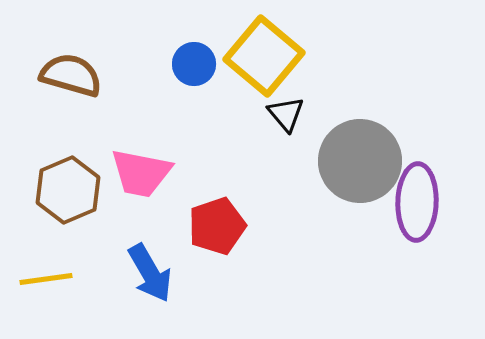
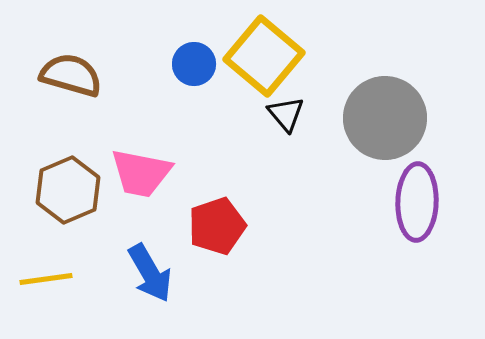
gray circle: moved 25 px right, 43 px up
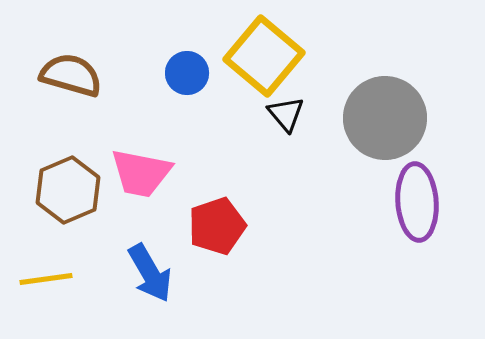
blue circle: moved 7 px left, 9 px down
purple ellipse: rotated 6 degrees counterclockwise
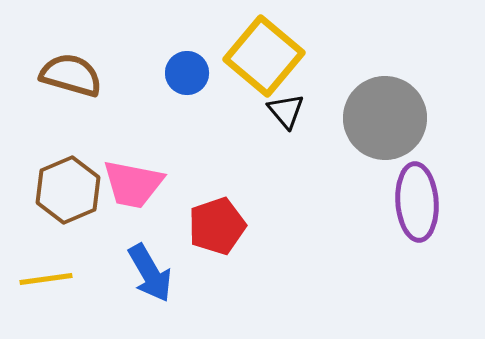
black triangle: moved 3 px up
pink trapezoid: moved 8 px left, 11 px down
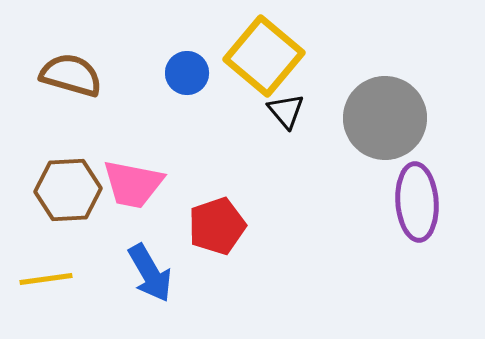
brown hexagon: rotated 20 degrees clockwise
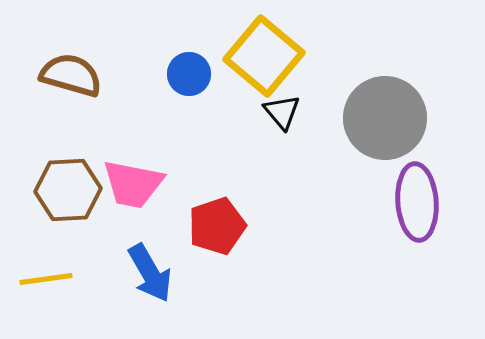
blue circle: moved 2 px right, 1 px down
black triangle: moved 4 px left, 1 px down
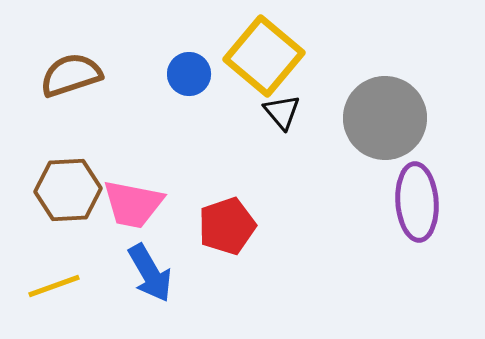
brown semicircle: rotated 34 degrees counterclockwise
pink trapezoid: moved 20 px down
red pentagon: moved 10 px right
yellow line: moved 8 px right, 7 px down; rotated 12 degrees counterclockwise
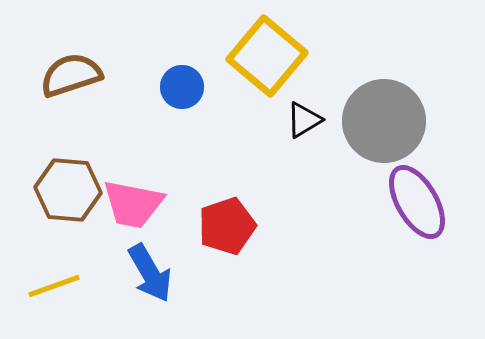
yellow square: moved 3 px right
blue circle: moved 7 px left, 13 px down
black triangle: moved 22 px right, 8 px down; rotated 39 degrees clockwise
gray circle: moved 1 px left, 3 px down
brown hexagon: rotated 8 degrees clockwise
purple ellipse: rotated 26 degrees counterclockwise
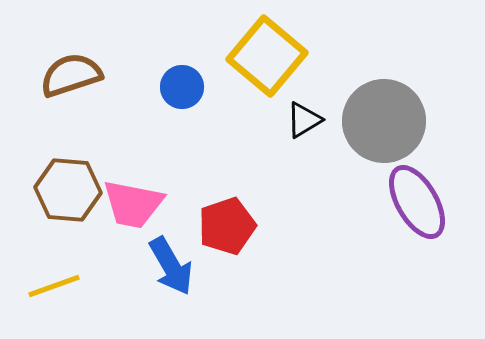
blue arrow: moved 21 px right, 7 px up
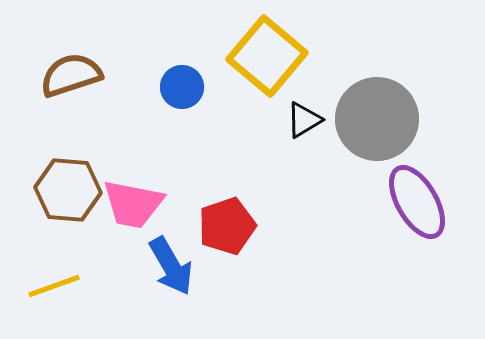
gray circle: moved 7 px left, 2 px up
